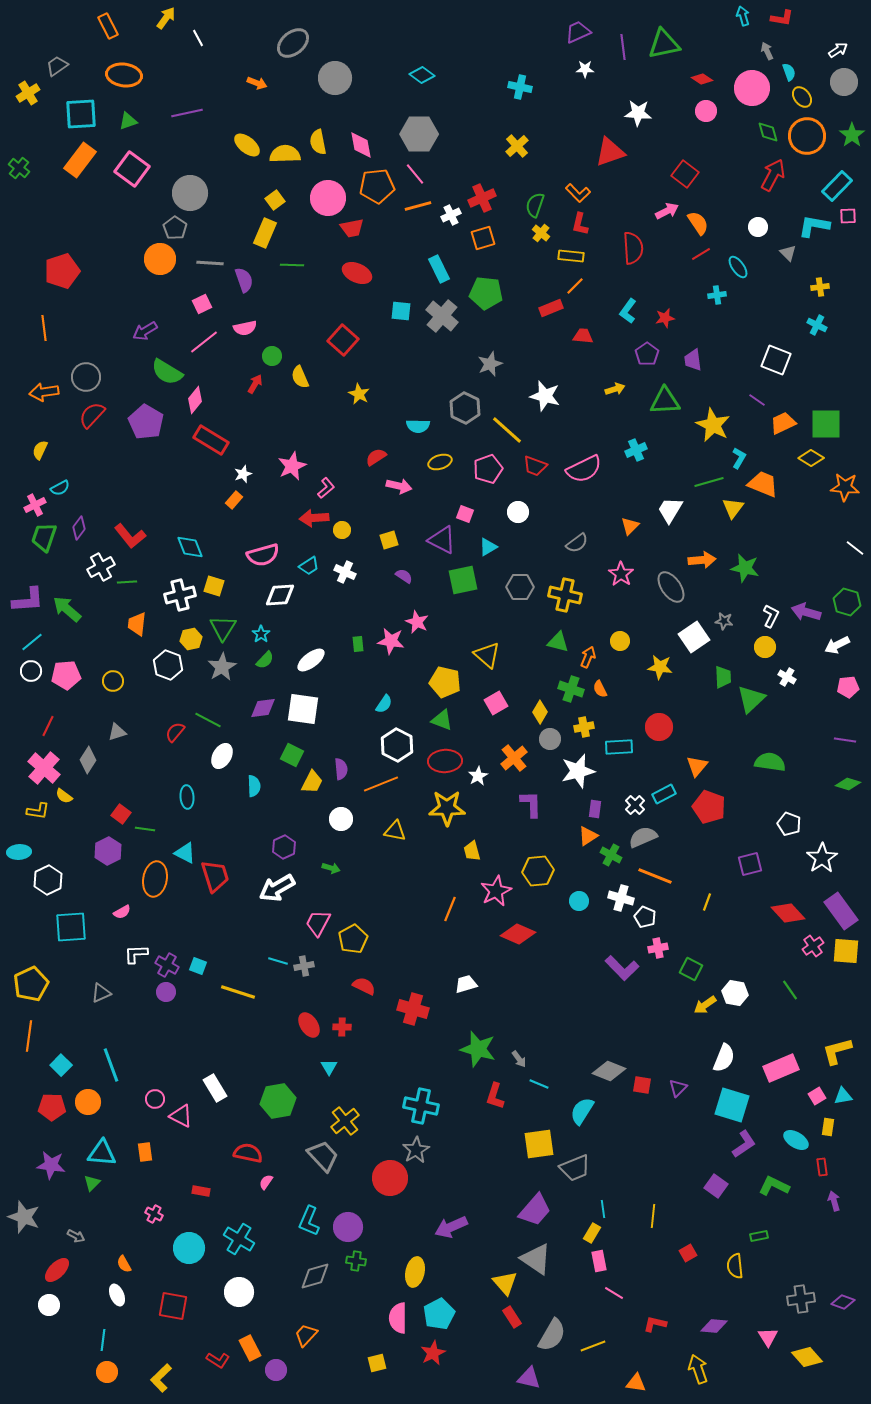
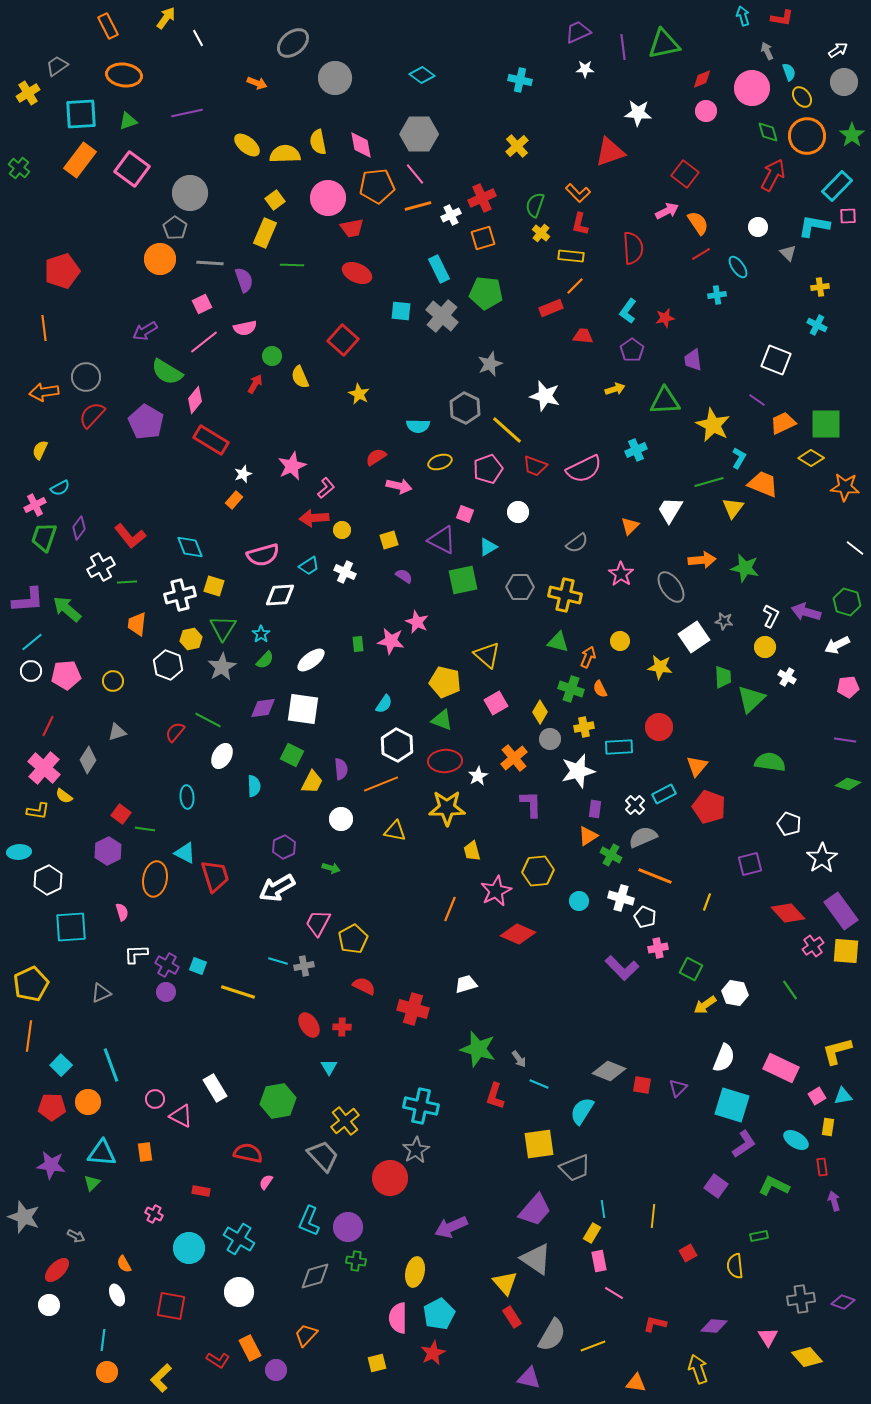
red diamond at (702, 79): rotated 55 degrees counterclockwise
cyan cross at (520, 87): moved 7 px up
purple pentagon at (647, 354): moved 15 px left, 4 px up
pink semicircle at (122, 912): rotated 78 degrees counterclockwise
pink rectangle at (781, 1068): rotated 48 degrees clockwise
red square at (173, 1306): moved 2 px left
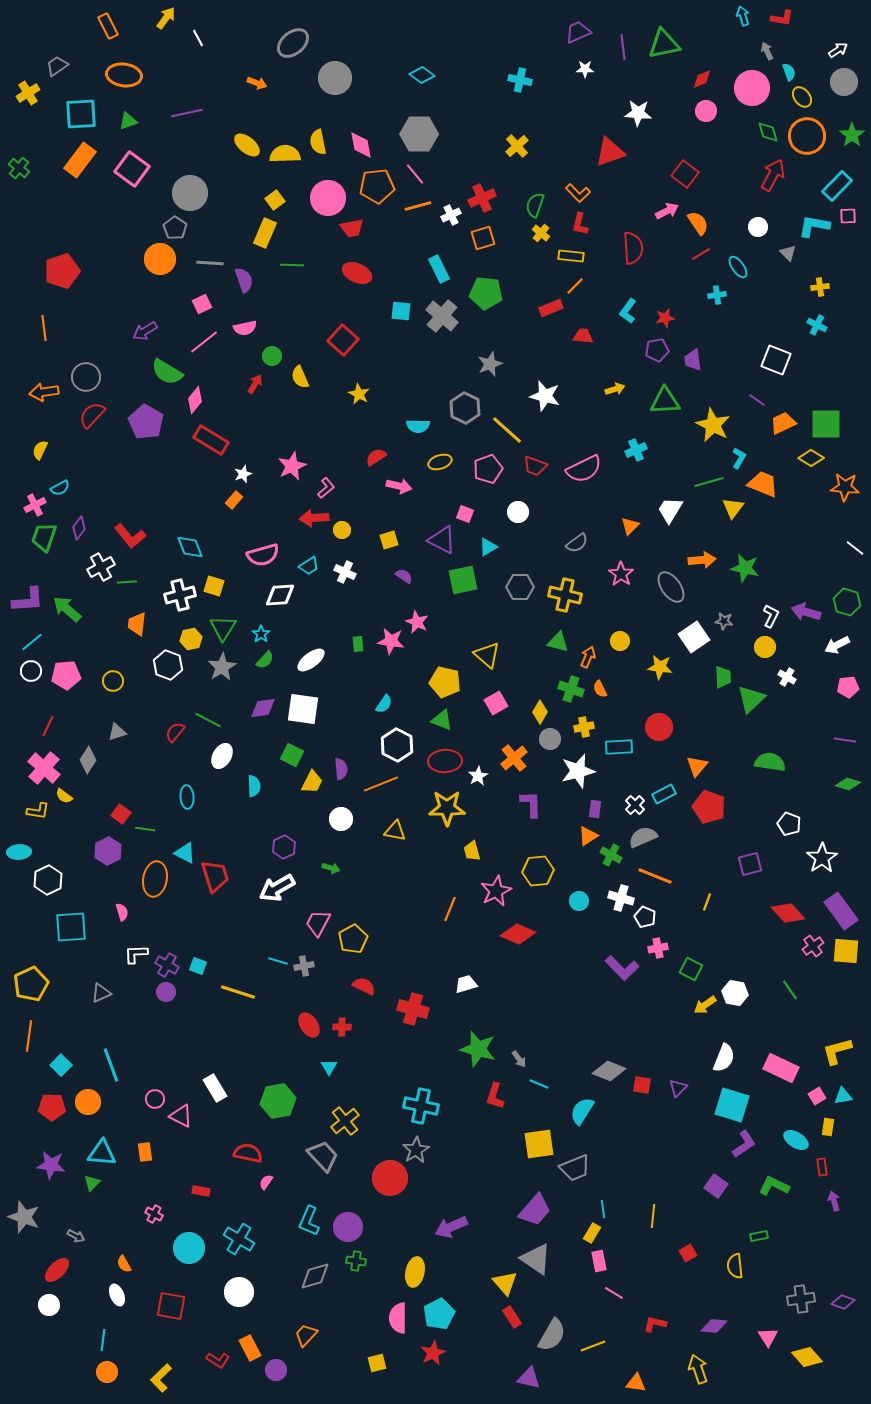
purple pentagon at (632, 350): moved 25 px right; rotated 25 degrees clockwise
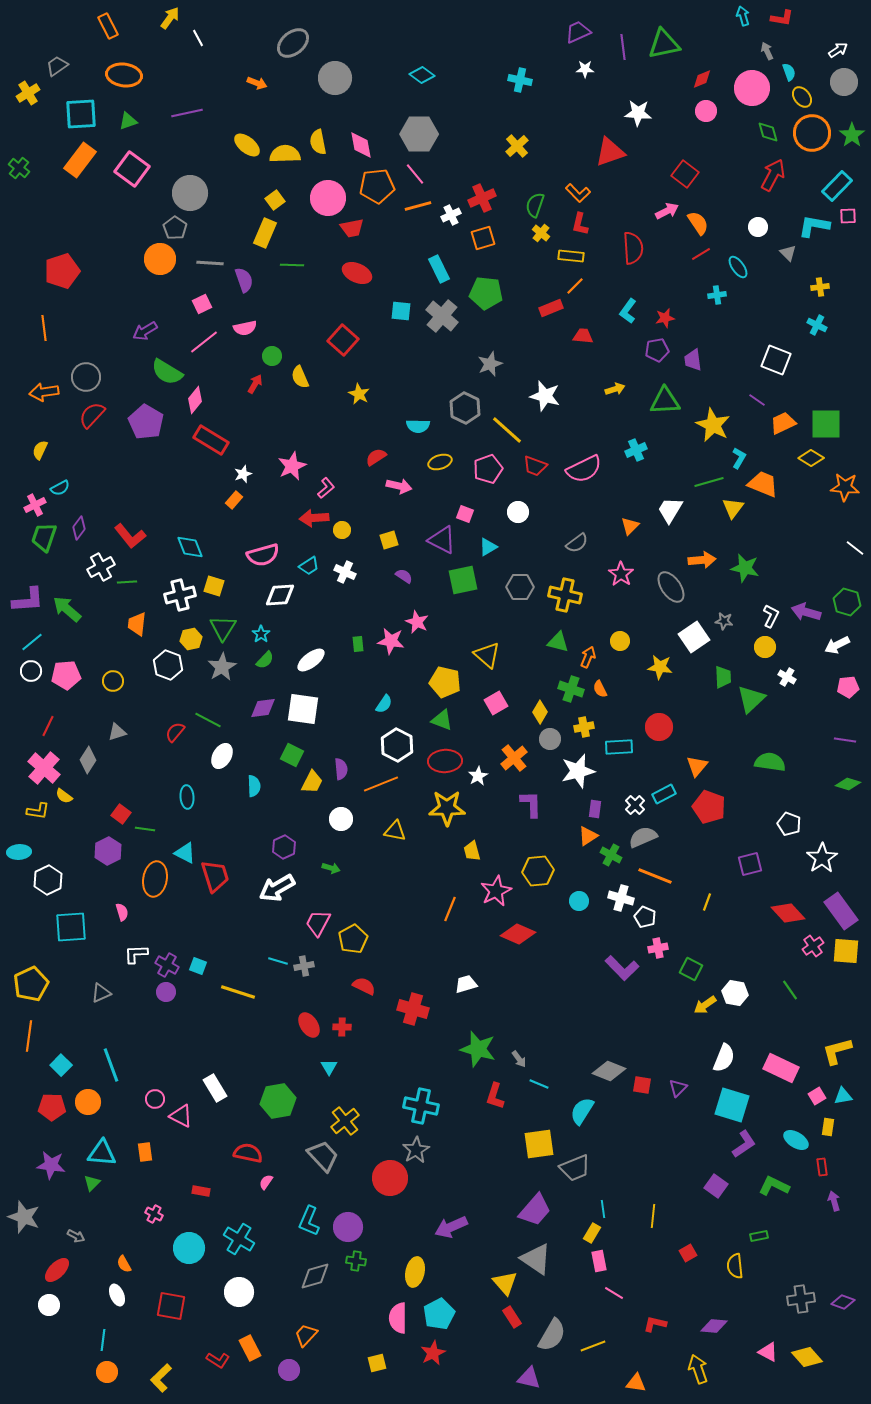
yellow arrow at (166, 18): moved 4 px right
orange circle at (807, 136): moved 5 px right, 3 px up
pink triangle at (768, 1337): moved 15 px down; rotated 30 degrees counterclockwise
purple circle at (276, 1370): moved 13 px right
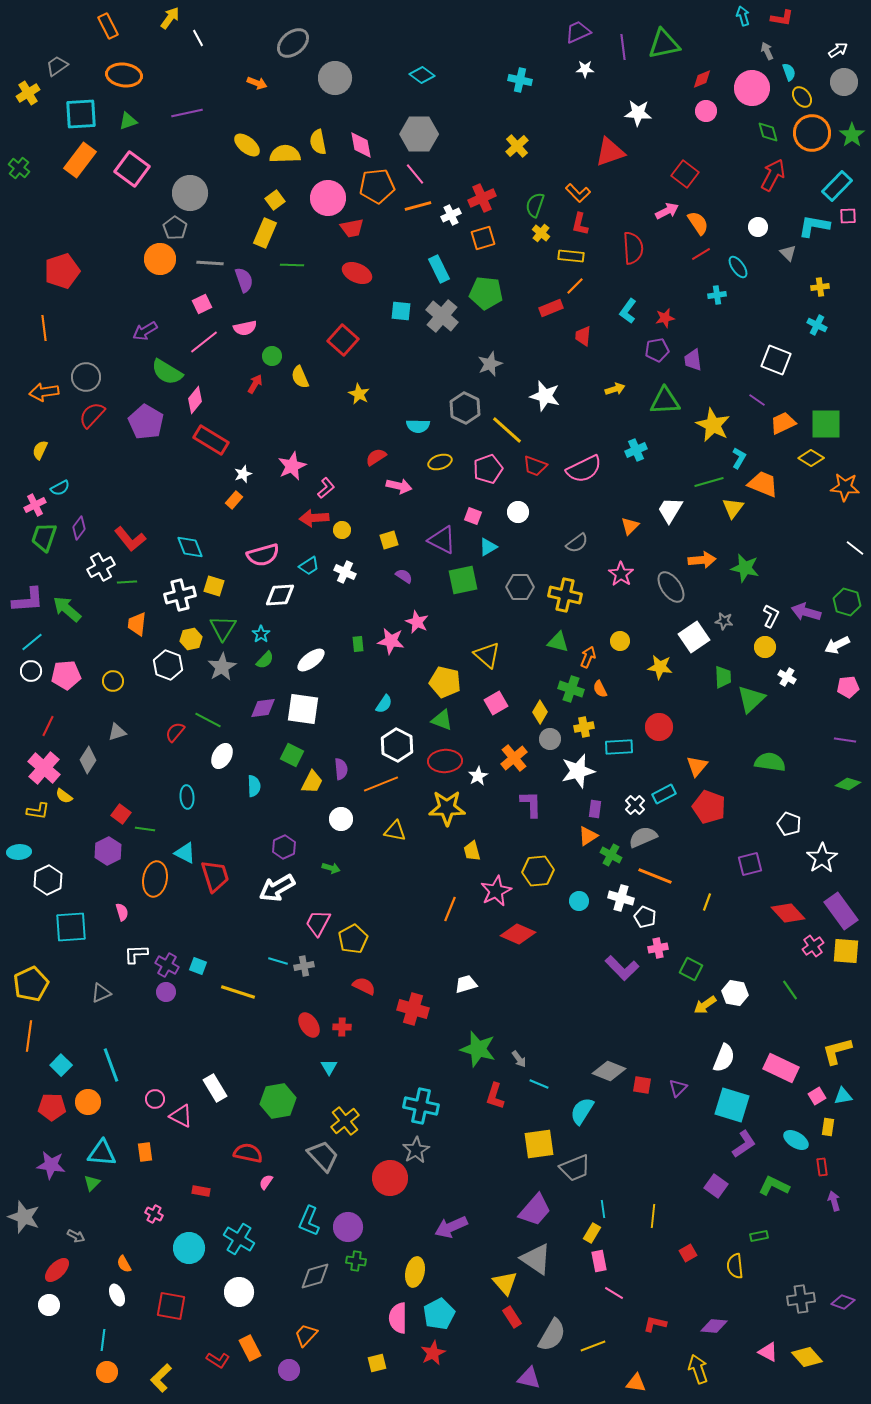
red trapezoid at (583, 336): rotated 90 degrees counterclockwise
pink square at (465, 514): moved 8 px right, 2 px down
red L-shape at (130, 536): moved 3 px down
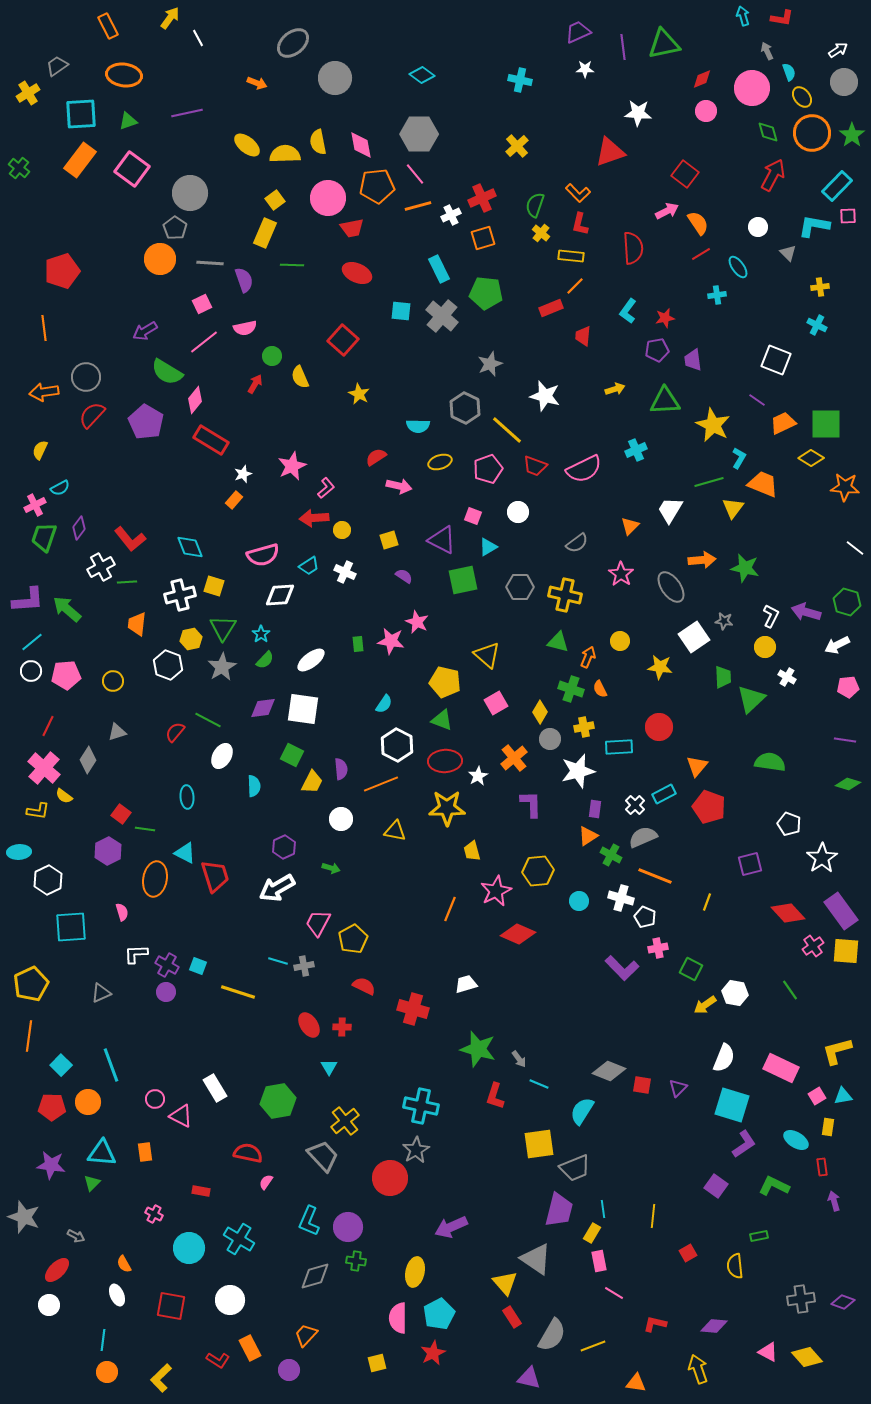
purple trapezoid at (535, 1210): moved 24 px right; rotated 27 degrees counterclockwise
white circle at (239, 1292): moved 9 px left, 8 px down
